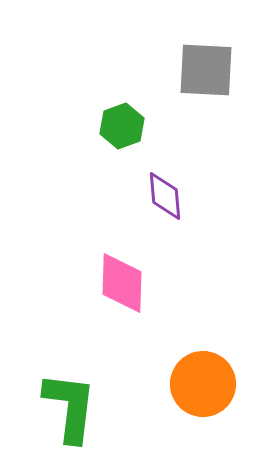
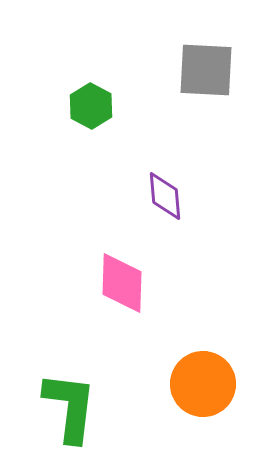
green hexagon: moved 31 px left, 20 px up; rotated 12 degrees counterclockwise
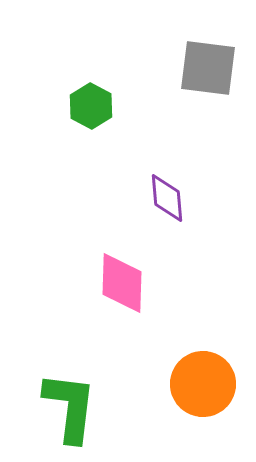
gray square: moved 2 px right, 2 px up; rotated 4 degrees clockwise
purple diamond: moved 2 px right, 2 px down
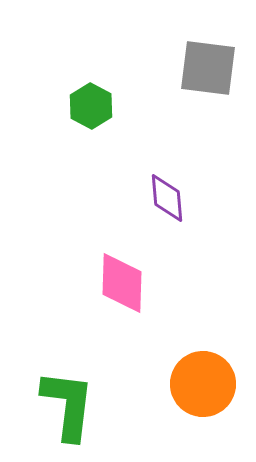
green L-shape: moved 2 px left, 2 px up
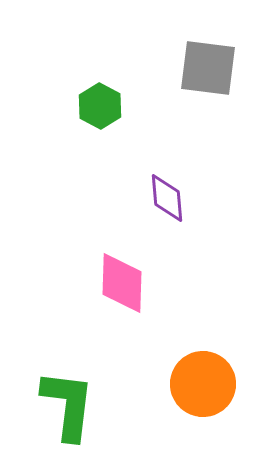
green hexagon: moved 9 px right
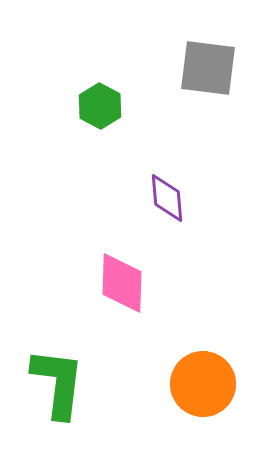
green L-shape: moved 10 px left, 22 px up
